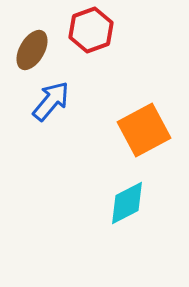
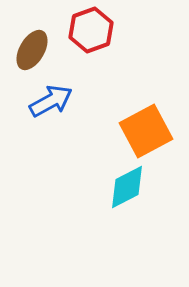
blue arrow: rotated 21 degrees clockwise
orange square: moved 2 px right, 1 px down
cyan diamond: moved 16 px up
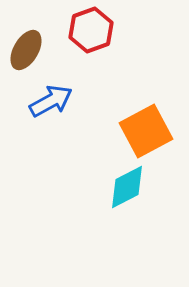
brown ellipse: moved 6 px left
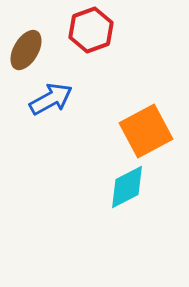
blue arrow: moved 2 px up
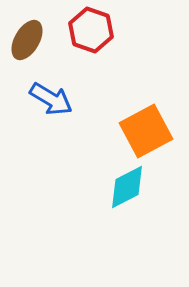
red hexagon: rotated 21 degrees counterclockwise
brown ellipse: moved 1 px right, 10 px up
blue arrow: rotated 60 degrees clockwise
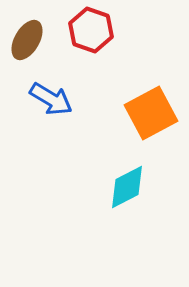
orange square: moved 5 px right, 18 px up
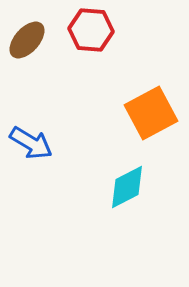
red hexagon: rotated 15 degrees counterclockwise
brown ellipse: rotated 12 degrees clockwise
blue arrow: moved 20 px left, 44 px down
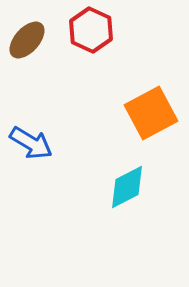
red hexagon: rotated 21 degrees clockwise
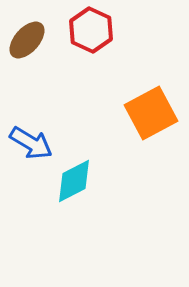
cyan diamond: moved 53 px left, 6 px up
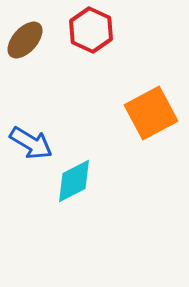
brown ellipse: moved 2 px left
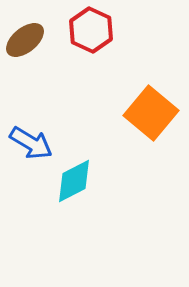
brown ellipse: rotated 9 degrees clockwise
orange square: rotated 22 degrees counterclockwise
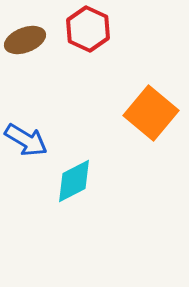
red hexagon: moved 3 px left, 1 px up
brown ellipse: rotated 18 degrees clockwise
blue arrow: moved 5 px left, 3 px up
